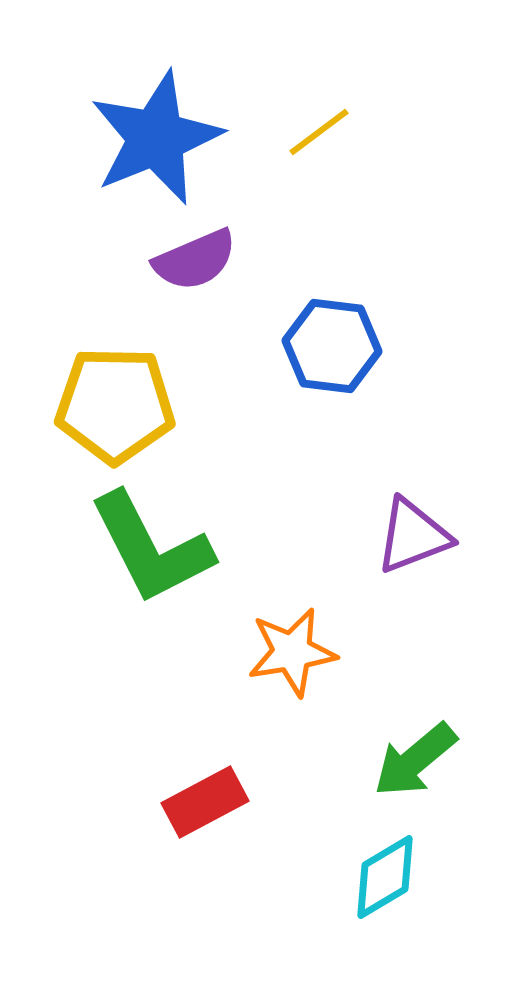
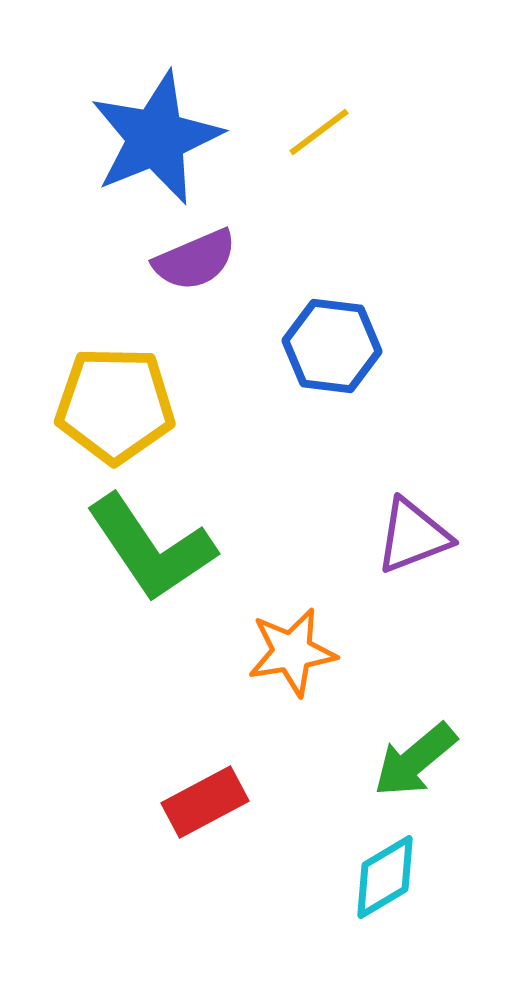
green L-shape: rotated 7 degrees counterclockwise
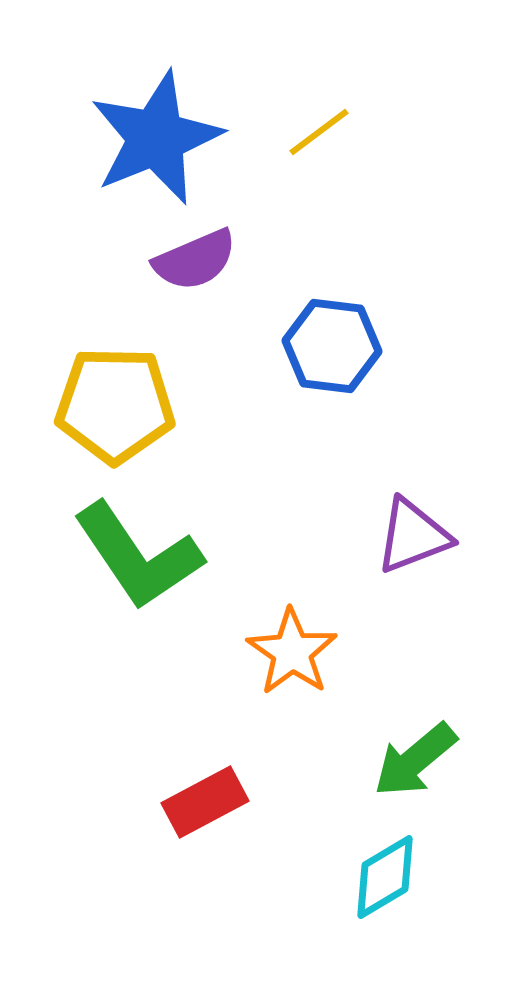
green L-shape: moved 13 px left, 8 px down
orange star: rotated 28 degrees counterclockwise
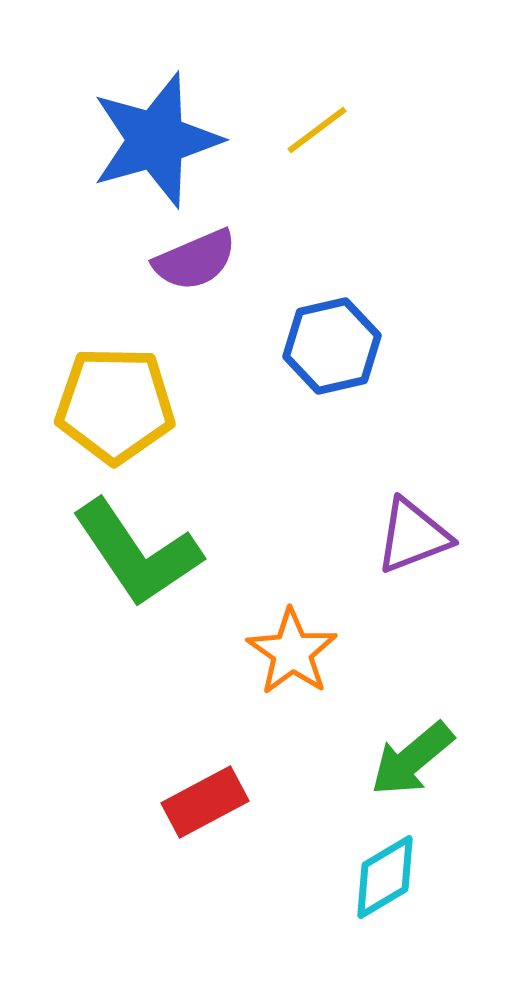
yellow line: moved 2 px left, 2 px up
blue star: moved 2 px down; rotated 6 degrees clockwise
blue hexagon: rotated 20 degrees counterclockwise
green L-shape: moved 1 px left, 3 px up
green arrow: moved 3 px left, 1 px up
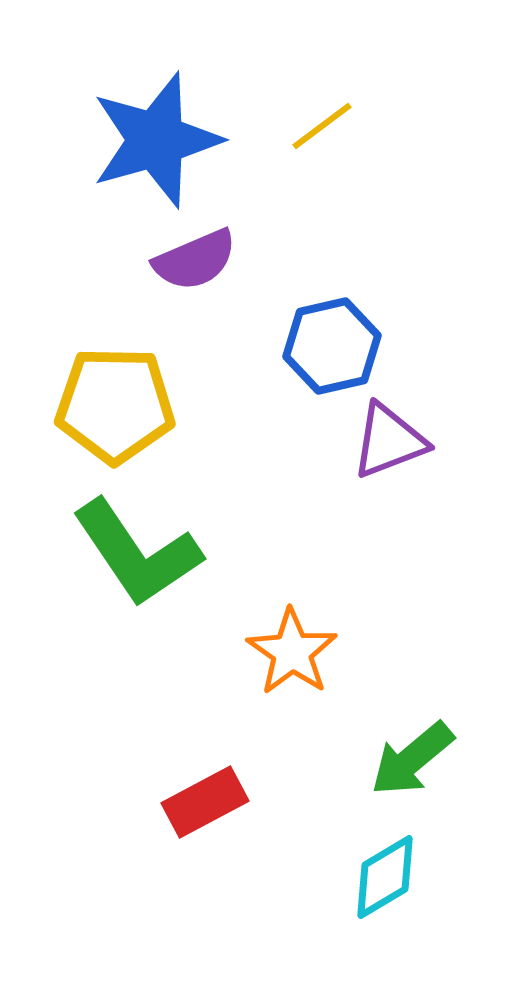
yellow line: moved 5 px right, 4 px up
purple triangle: moved 24 px left, 95 px up
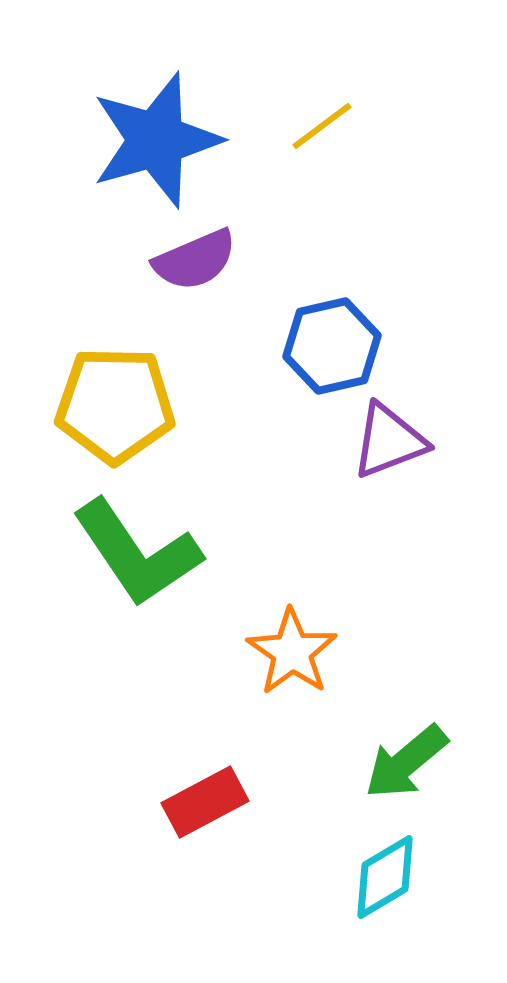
green arrow: moved 6 px left, 3 px down
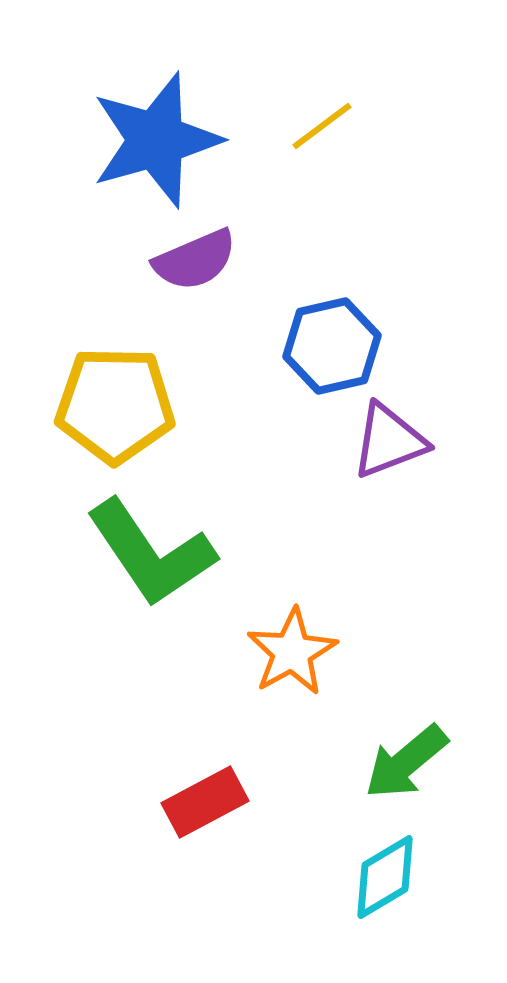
green L-shape: moved 14 px right
orange star: rotated 8 degrees clockwise
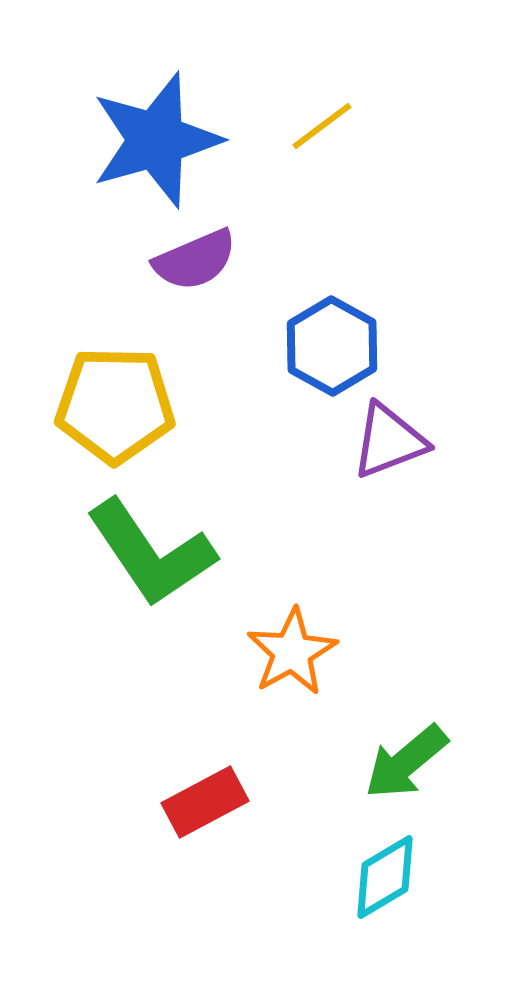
blue hexagon: rotated 18 degrees counterclockwise
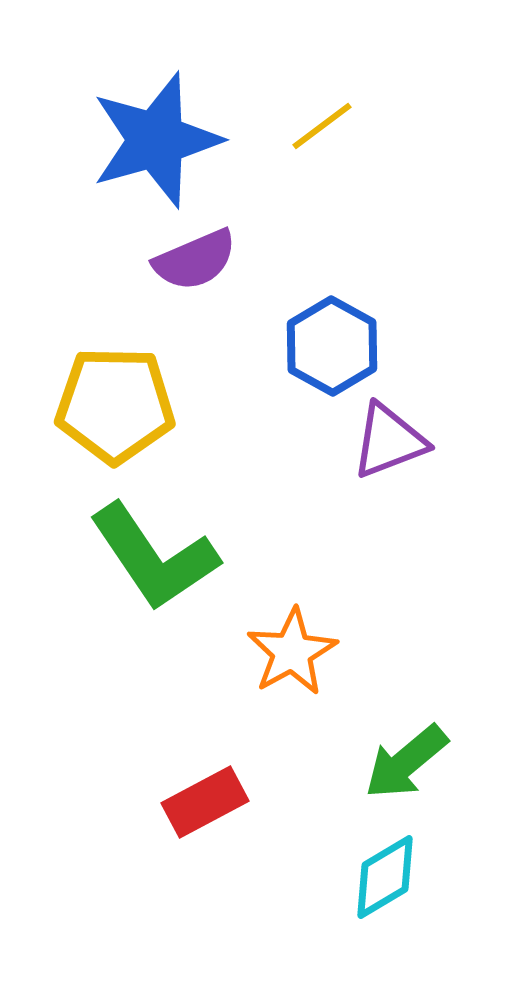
green L-shape: moved 3 px right, 4 px down
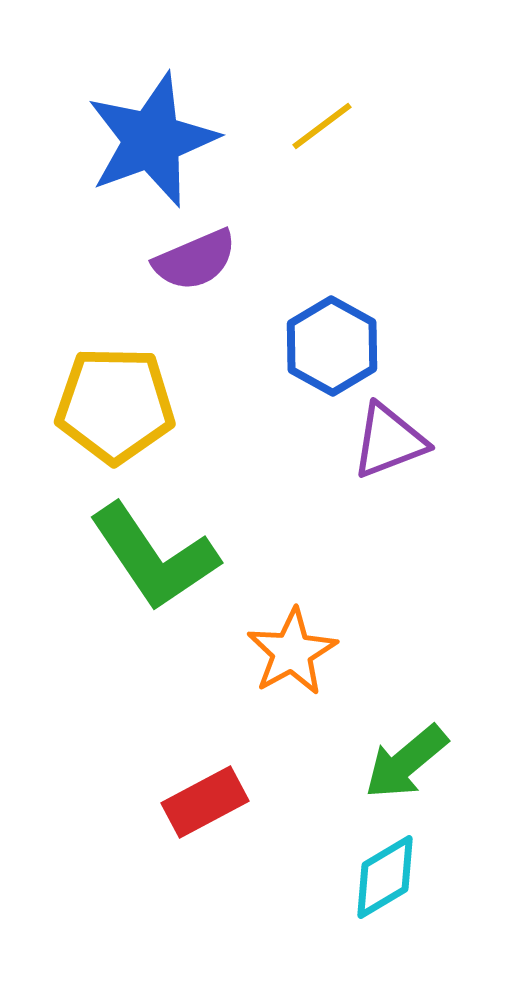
blue star: moved 4 px left; rotated 4 degrees counterclockwise
